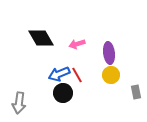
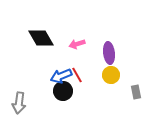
blue arrow: moved 2 px right, 2 px down
black circle: moved 2 px up
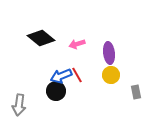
black diamond: rotated 20 degrees counterclockwise
black circle: moved 7 px left
gray arrow: moved 2 px down
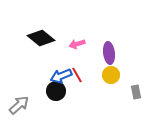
gray arrow: rotated 140 degrees counterclockwise
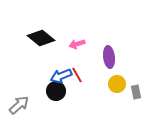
purple ellipse: moved 4 px down
yellow circle: moved 6 px right, 9 px down
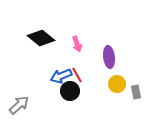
pink arrow: rotated 91 degrees counterclockwise
black circle: moved 14 px right
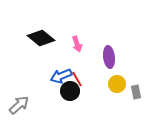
red line: moved 4 px down
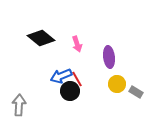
gray rectangle: rotated 48 degrees counterclockwise
gray arrow: rotated 45 degrees counterclockwise
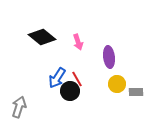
black diamond: moved 1 px right, 1 px up
pink arrow: moved 1 px right, 2 px up
blue arrow: moved 4 px left, 2 px down; rotated 35 degrees counterclockwise
gray rectangle: rotated 32 degrees counterclockwise
gray arrow: moved 2 px down; rotated 15 degrees clockwise
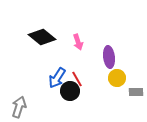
yellow circle: moved 6 px up
